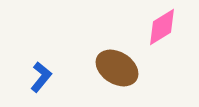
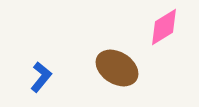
pink diamond: moved 2 px right
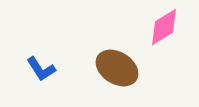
blue L-shape: moved 8 px up; rotated 108 degrees clockwise
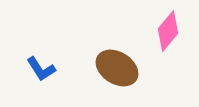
pink diamond: moved 4 px right, 4 px down; rotated 18 degrees counterclockwise
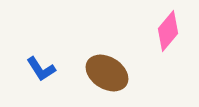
brown ellipse: moved 10 px left, 5 px down
